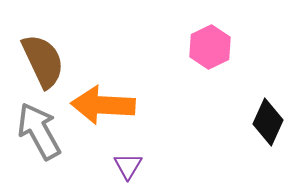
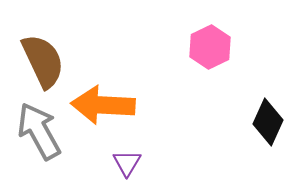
purple triangle: moved 1 px left, 3 px up
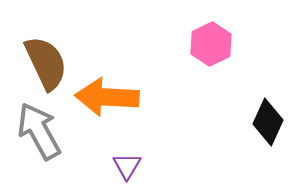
pink hexagon: moved 1 px right, 3 px up
brown semicircle: moved 3 px right, 2 px down
orange arrow: moved 4 px right, 8 px up
purple triangle: moved 3 px down
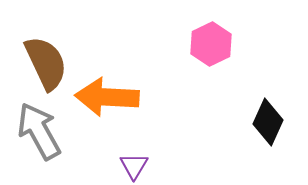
purple triangle: moved 7 px right
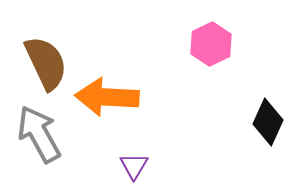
gray arrow: moved 3 px down
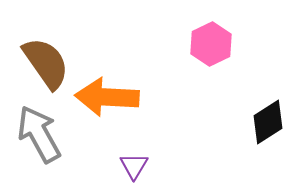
brown semicircle: rotated 10 degrees counterclockwise
black diamond: rotated 33 degrees clockwise
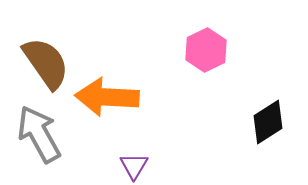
pink hexagon: moved 5 px left, 6 px down
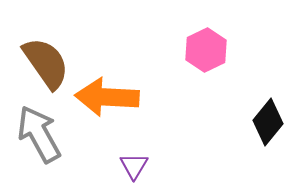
black diamond: rotated 18 degrees counterclockwise
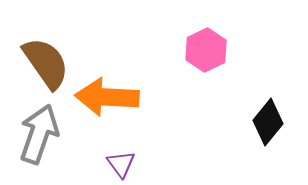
gray arrow: rotated 48 degrees clockwise
purple triangle: moved 13 px left, 2 px up; rotated 8 degrees counterclockwise
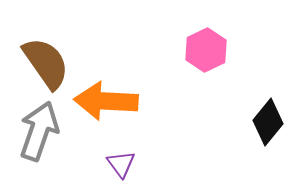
orange arrow: moved 1 px left, 4 px down
gray arrow: moved 3 px up
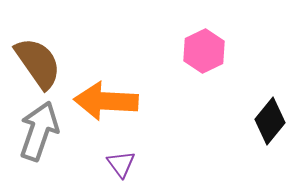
pink hexagon: moved 2 px left, 1 px down
brown semicircle: moved 8 px left
black diamond: moved 2 px right, 1 px up
